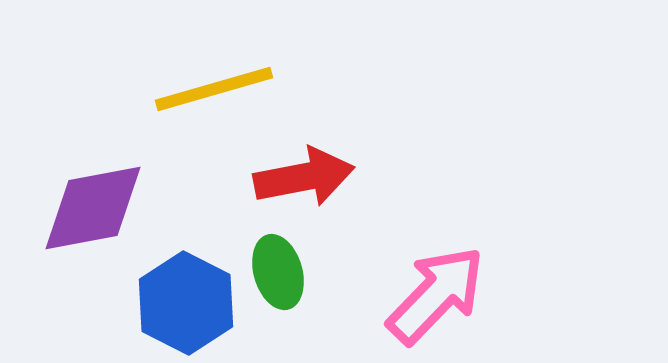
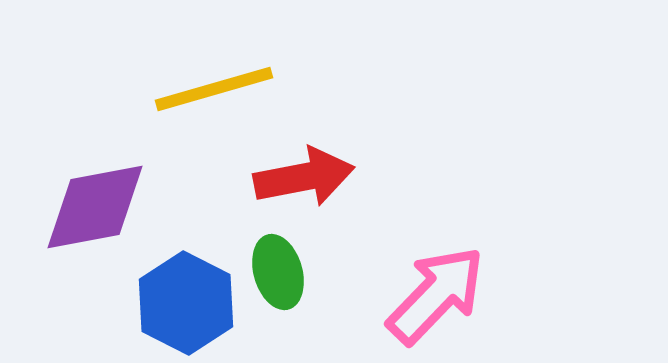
purple diamond: moved 2 px right, 1 px up
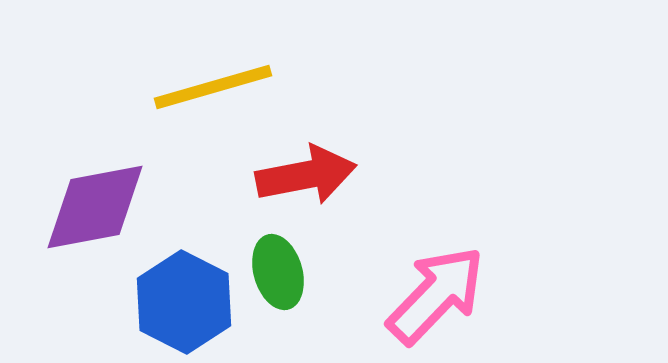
yellow line: moved 1 px left, 2 px up
red arrow: moved 2 px right, 2 px up
blue hexagon: moved 2 px left, 1 px up
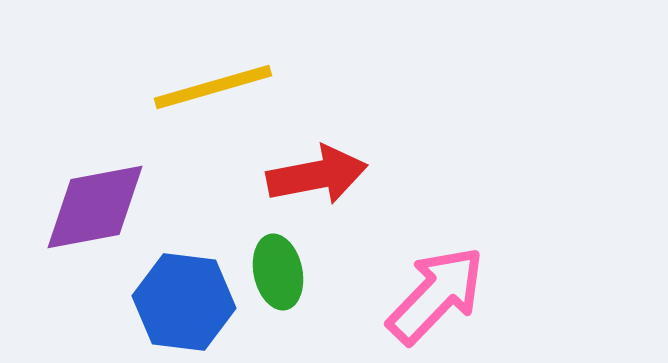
red arrow: moved 11 px right
green ellipse: rotated 4 degrees clockwise
blue hexagon: rotated 20 degrees counterclockwise
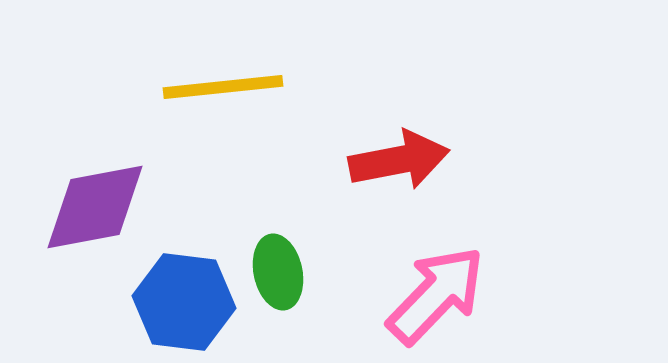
yellow line: moved 10 px right; rotated 10 degrees clockwise
red arrow: moved 82 px right, 15 px up
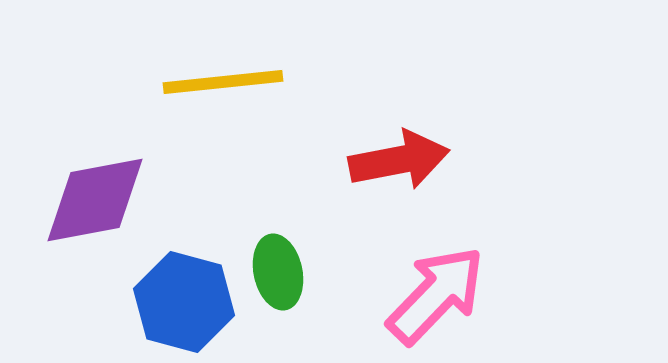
yellow line: moved 5 px up
purple diamond: moved 7 px up
blue hexagon: rotated 8 degrees clockwise
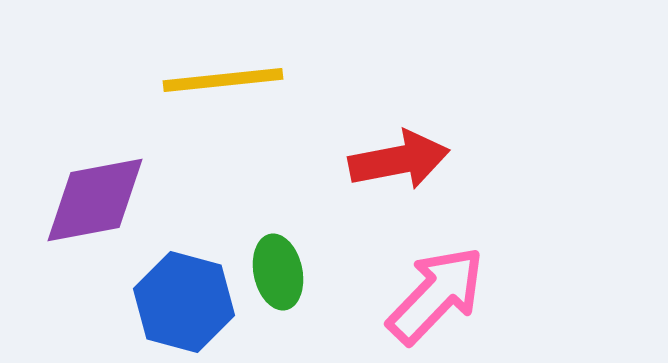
yellow line: moved 2 px up
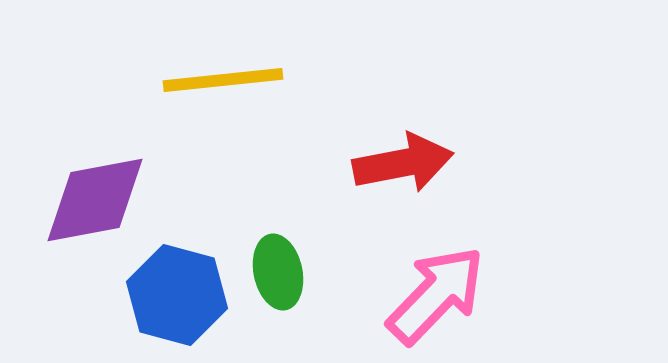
red arrow: moved 4 px right, 3 px down
blue hexagon: moved 7 px left, 7 px up
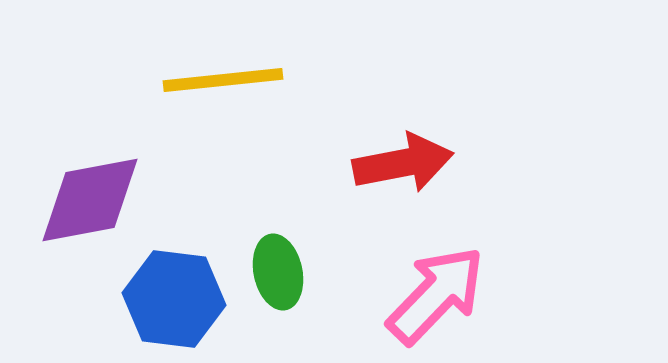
purple diamond: moved 5 px left
blue hexagon: moved 3 px left, 4 px down; rotated 8 degrees counterclockwise
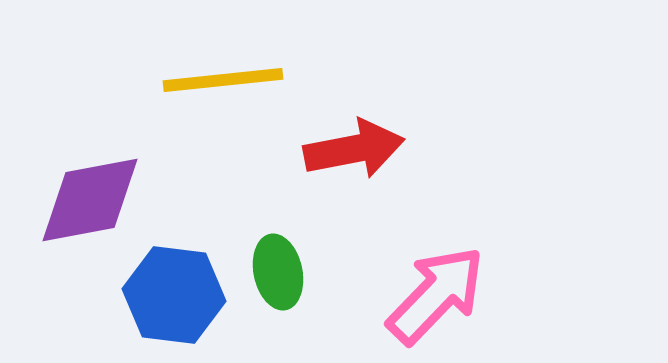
red arrow: moved 49 px left, 14 px up
blue hexagon: moved 4 px up
